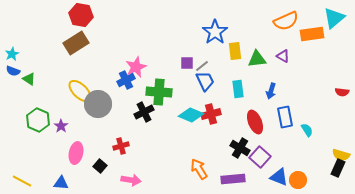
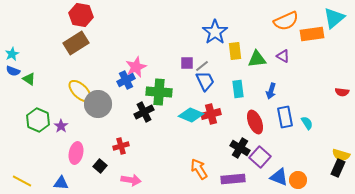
cyan semicircle at (307, 130): moved 7 px up
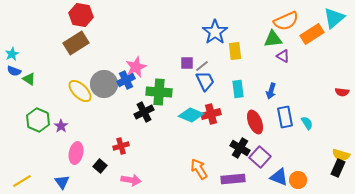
orange rectangle at (312, 34): rotated 25 degrees counterclockwise
green triangle at (257, 59): moved 16 px right, 20 px up
blue semicircle at (13, 71): moved 1 px right
gray circle at (98, 104): moved 6 px right, 20 px up
yellow line at (22, 181): rotated 60 degrees counterclockwise
blue triangle at (61, 183): moved 1 px right, 1 px up; rotated 49 degrees clockwise
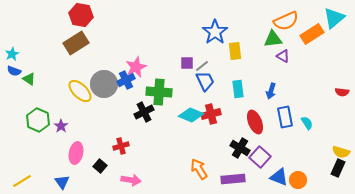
yellow semicircle at (341, 155): moved 3 px up
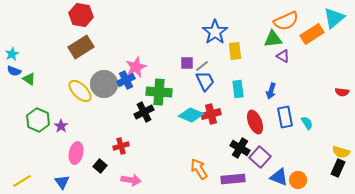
brown rectangle at (76, 43): moved 5 px right, 4 px down
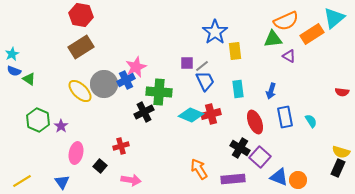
purple triangle at (283, 56): moved 6 px right
cyan semicircle at (307, 123): moved 4 px right, 2 px up
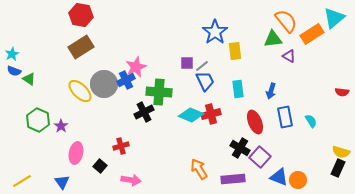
orange semicircle at (286, 21): rotated 105 degrees counterclockwise
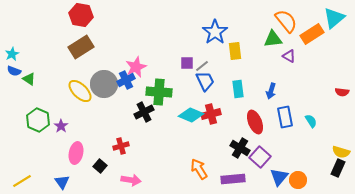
blue triangle at (279, 177): rotated 48 degrees clockwise
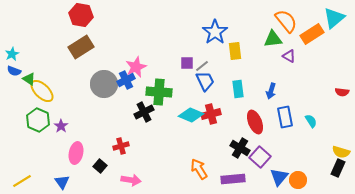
yellow ellipse at (80, 91): moved 38 px left
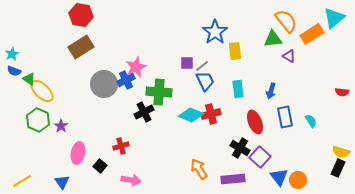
pink ellipse at (76, 153): moved 2 px right
blue triangle at (279, 177): rotated 18 degrees counterclockwise
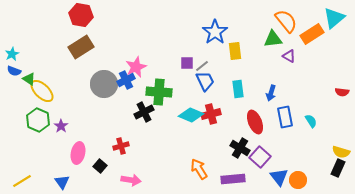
blue arrow at (271, 91): moved 2 px down
